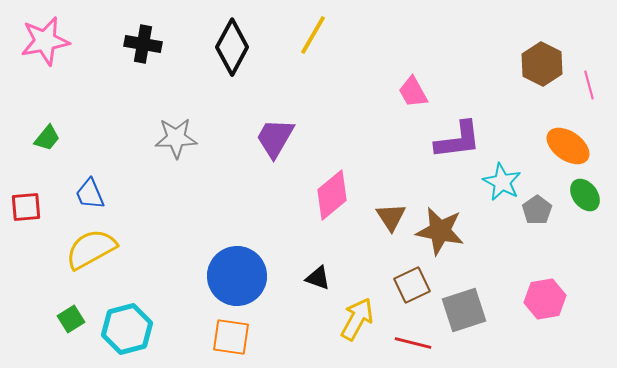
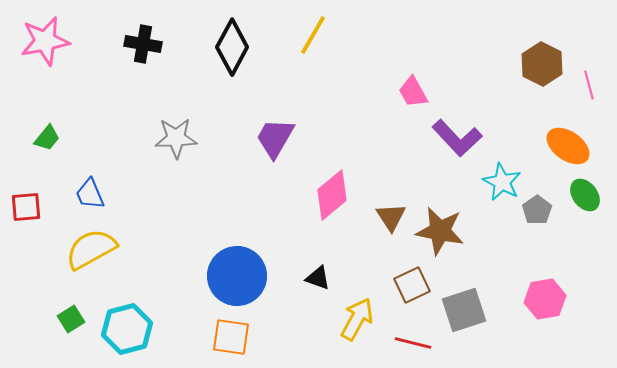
purple L-shape: moved 1 px left, 2 px up; rotated 54 degrees clockwise
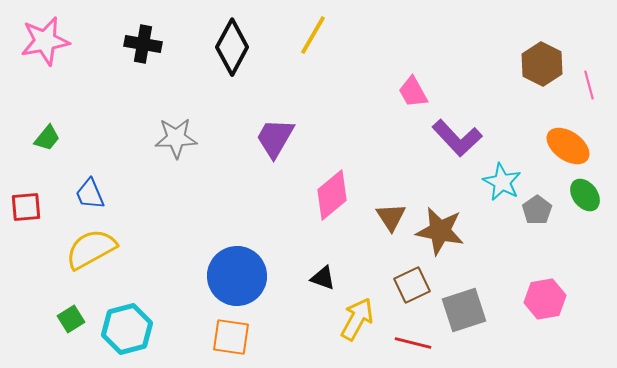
black triangle: moved 5 px right
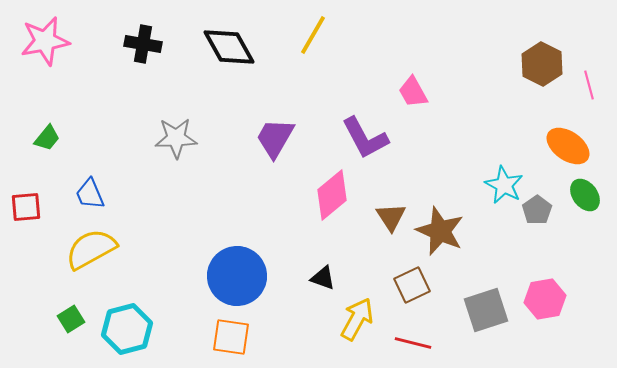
black diamond: moved 3 px left; rotated 58 degrees counterclockwise
purple L-shape: moved 92 px left; rotated 15 degrees clockwise
cyan star: moved 2 px right, 3 px down
brown star: rotated 12 degrees clockwise
gray square: moved 22 px right
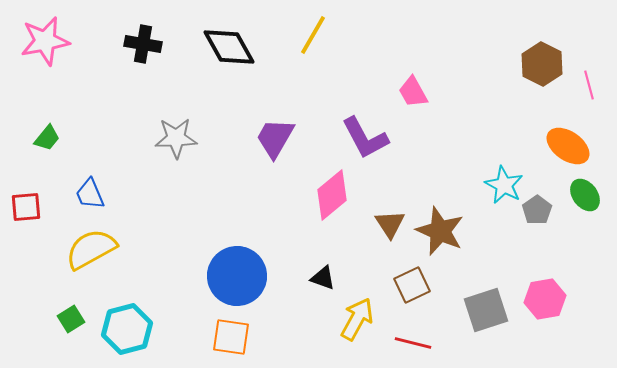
brown triangle: moved 1 px left, 7 px down
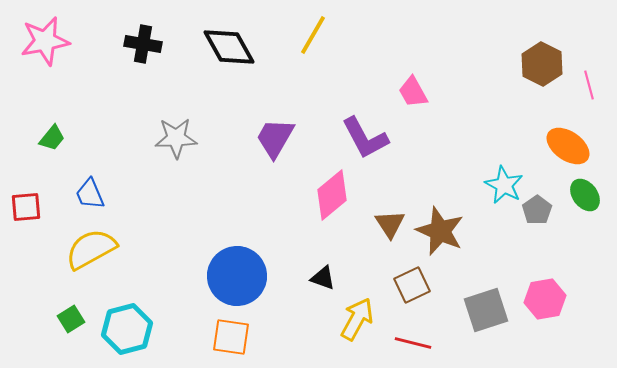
green trapezoid: moved 5 px right
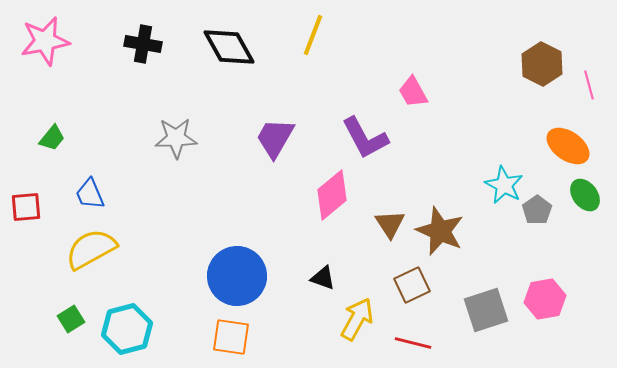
yellow line: rotated 9 degrees counterclockwise
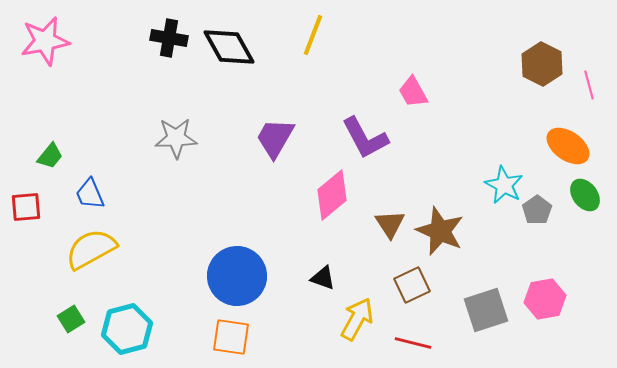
black cross: moved 26 px right, 6 px up
green trapezoid: moved 2 px left, 18 px down
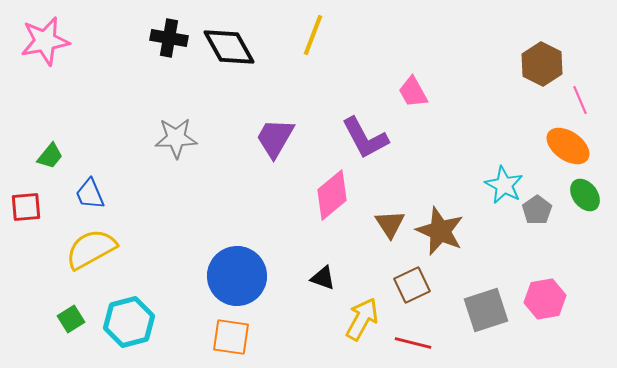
pink line: moved 9 px left, 15 px down; rotated 8 degrees counterclockwise
yellow arrow: moved 5 px right
cyan hexagon: moved 2 px right, 7 px up
